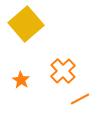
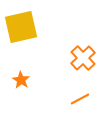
yellow square: moved 5 px left, 3 px down; rotated 28 degrees clockwise
orange cross: moved 20 px right, 13 px up
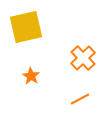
yellow square: moved 5 px right
orange star: moved 10 px right, 4 px up
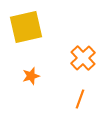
orange star: rotated 24 degrees clockwise
orange line: rotated 42 degrees counterclockwise
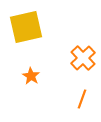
orange star: rotated 24 degrees counterclockwise
orange line: moved 2 px right
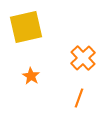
orange line: moved 3 px left, 1 px up
